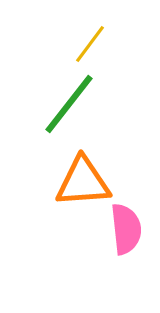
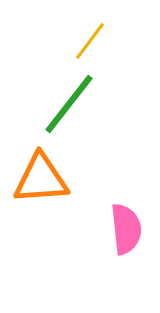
yellow line: moved 3 px up
orange triangle: moved 42 px left, 3 px up
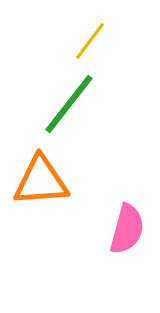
orange triangle: moved 2 px down
pink semicircle: moved 1 px right; rotated 21 degrees clockwise
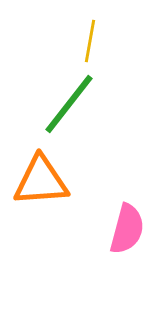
yellow line: rotated 27 degrees counterclockwise
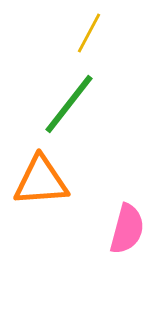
yellow line: moved 1 px left, 8 px up; rotated 18 degrees clockwise
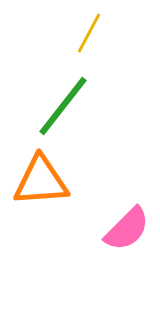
green line: moved 6 px left, 2 px down
pink semicircle: rotated 30 degrees clockwise
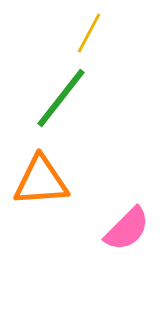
green line: moved 2 px left, 8 px up
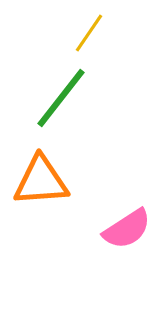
yellow line: rotated 6 degrees clockwise
pink semicircle: rotated 12 degrees clockwise
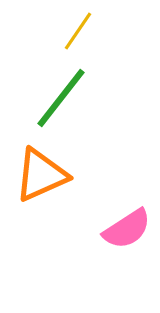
yellow line: moved 11 px left, 2 px up
orange triangle: moved 6 px up; rotated 20 degrees counterclockwise
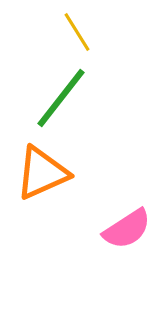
yellow line: moved 1 px left, 1 px down; rotated 66 degrees counterclockwise
orange triangle: moved 1 px right, 2 px up
